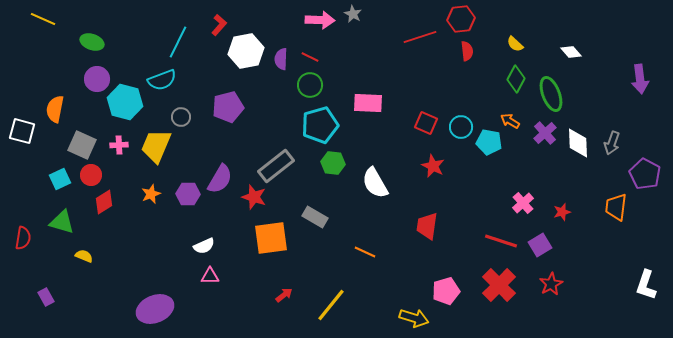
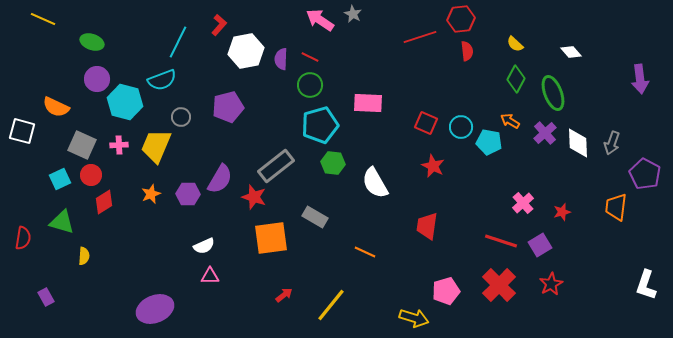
pink arrow at (320, 20): rotated 148 degrees counterclockwise
green ellipse at (551, 94): moved 2 px right, 1 px up
orange semicircle at (55, 109): moved 1 px right, 2 px up; rotated 76 degrees counterclockwise
yellow semicircle at (84, 256): rotated 72 degrees clockwise
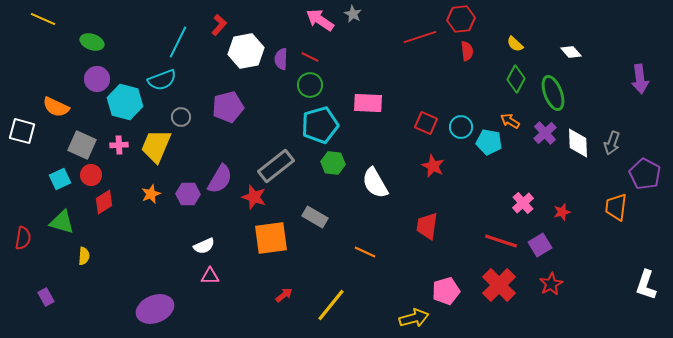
yellow arrow at (414, 318): rotated 32 degrees counterclockwise
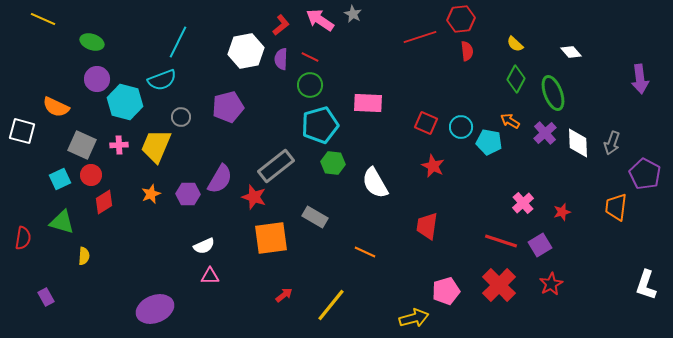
red L-shape at (219, 25): moved 62 px right; rotated 10 degrees clockwise
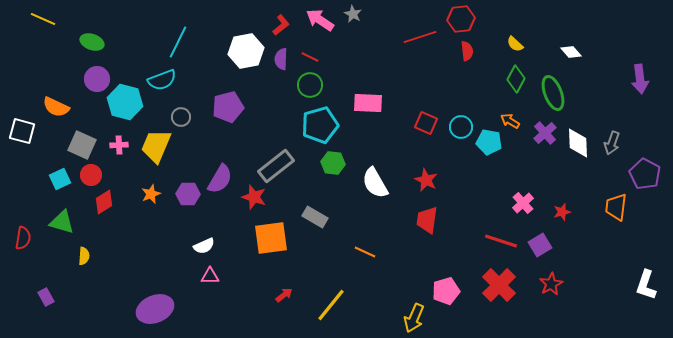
red star at (433, 166): moved 7 px left, 14 px down
red trapezoid at (427, 226): moved 6 px up
yellow arrow at (414, 318): rotated 128 degrees clockwise
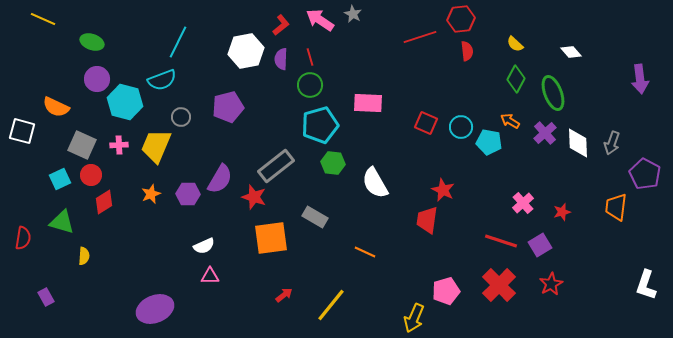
red line at (310, 57): rotated 48 degrees clockwise
red star at (426, 180): moved 17 px right, 10 px down
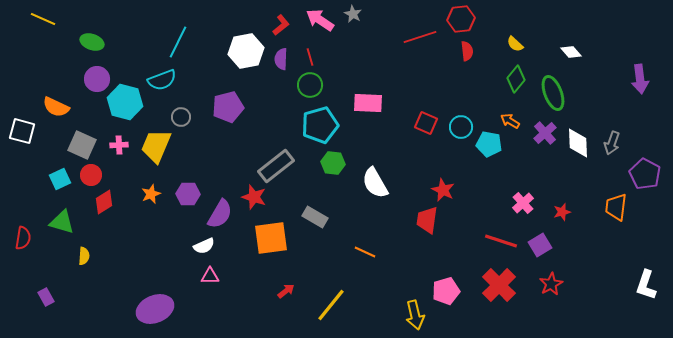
green diamond at (516, 79): rotated 12 degrees clockwise
cyan pentagon at (489, 142): moved 2 px down
purple semicircle at (220, 179): moved 35 px down
red arrow at (284, 295): moved 2 px right, 4 px up
yellow arrow at (414, 318): moved 1 px right, 3 px up; rotated 36 degrees counterclockwise
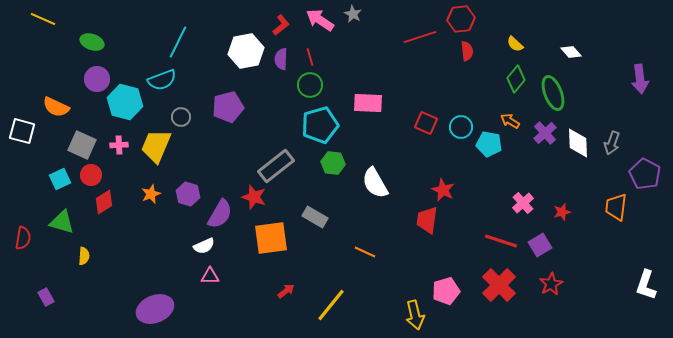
purple hexagon at (188, 194): rotated 15 degrees clockwise
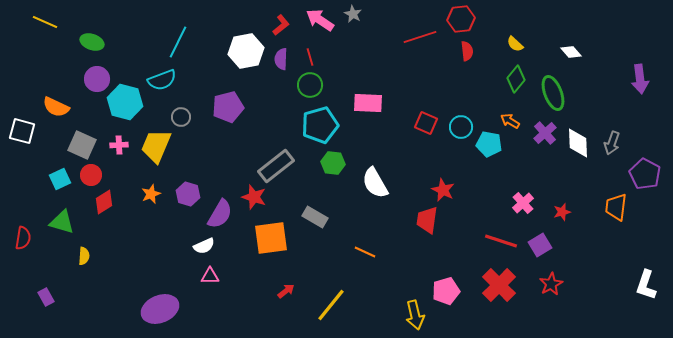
yellow line at (43, 19): moved 2 px right, 3 px down
purple ellipse at (155, 309): moved 5 px right
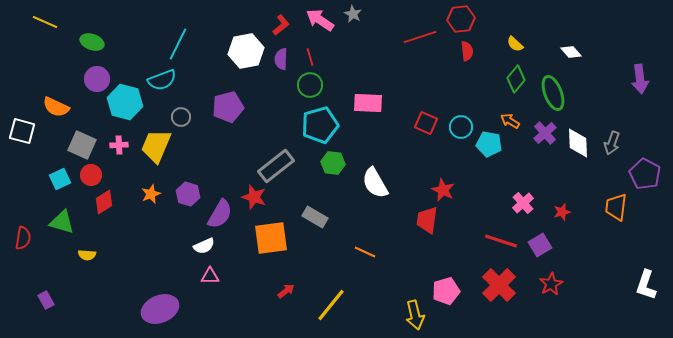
cyan line at (178, 42): moved 2 px down
yellow semicircle at (84, 256): moved 3 px right, 1 px up; rotated 90 degrees clockwise
purple rectangle at (46, 297): moved 3 px down
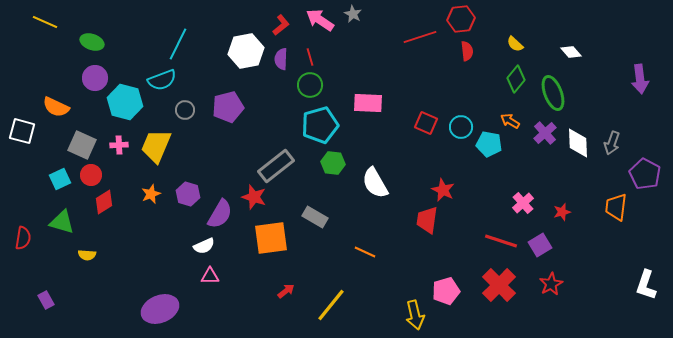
purple circle at (97, 79): moved 2 px left, 1 px up
gray circle at (181, 117): moved 4 px right, 7 px up
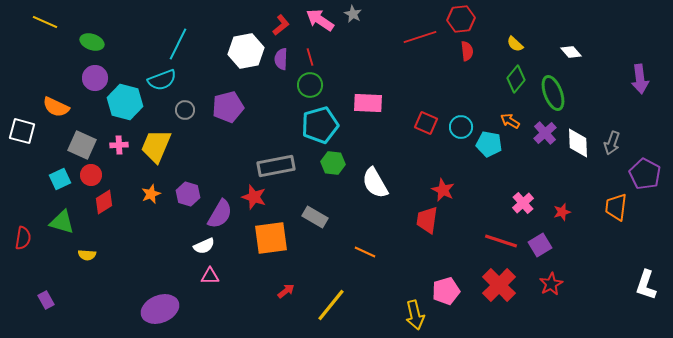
gray rectangle at (276, 166): rotated 27 degrees clockwise
